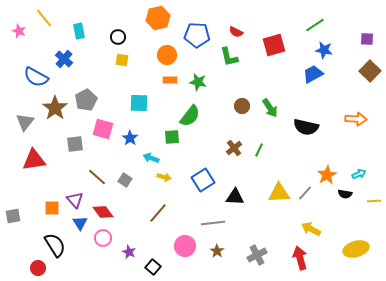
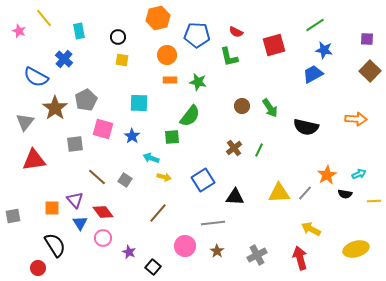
blue star at (130, 138): moved 2 px right, 2 px up
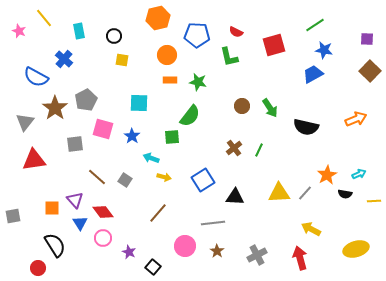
black circle at (118, 37): moved 4 px left, 1 px up
orange arrow at (356, 119): rotated 25 degrees counterclockwise
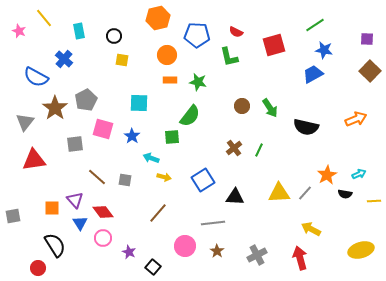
gray square at (125, 180): rotated 24 degrees counterclockwise
yellow ellipse at (356, 249): moved 5 px right, 1 px down
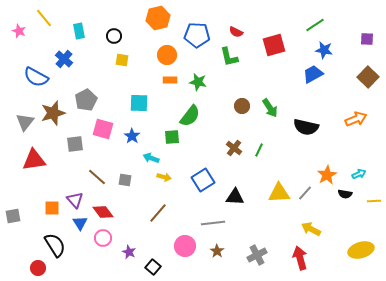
brown square at (370, 71): moved 2 px left, 6 px down
brown star at (55, 108): moved 2 px left, 5 px down; rotated 20 degrees clockwise
brown cross at (234, 148): rotated 14 degrees counterclockwise
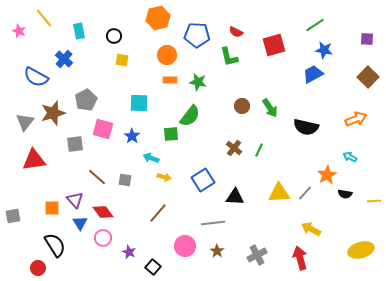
green square at (172, 137): moved 1 px left, 3 px up
cyan arrow at (359, 174): moved 9 px left, 17 px up; rotated 128 degrees counterclockwise
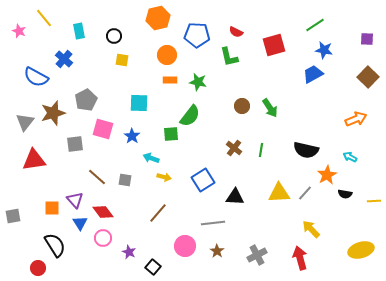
black semicircle at (306, 127): moved 23 px down
green line at (259, 150): moved 2 px right; rotated 16 degrees counterclockwise
yellow arrow at (311, 229): rotated 18 degrees clockwise
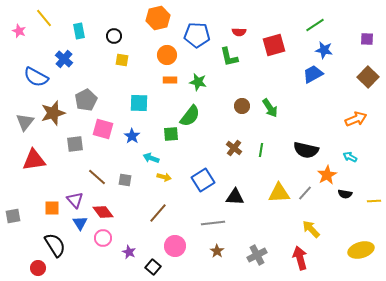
red semicircle at (236, 32): moved 3 px right; rotated 24 degrees counterclockwise
pink circle at (185, 246): moved 10 px left
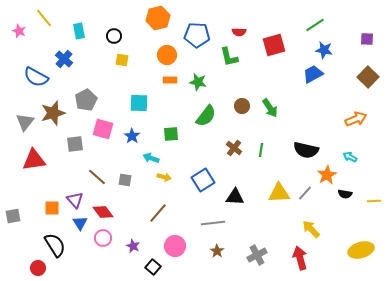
green semicircle at (190, 116): moved 16 px right
purple star at (129, 252): moved 4 px right, 6 px up
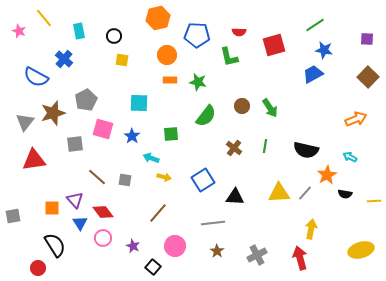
green line at (261, 150): moved 4 px right, 4 px up
yellow arrow at (311, 229): rotated 54 degrees clockwise
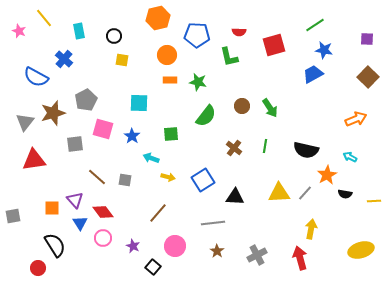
yellow arrow at (164, 177): moved 4 px right
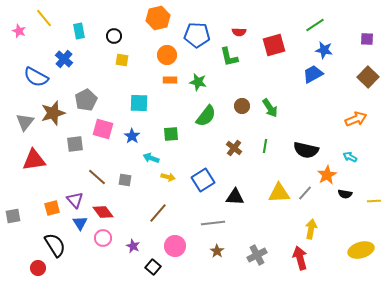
orange square at (52, 208): rotated 14 degrees counterclockwise
